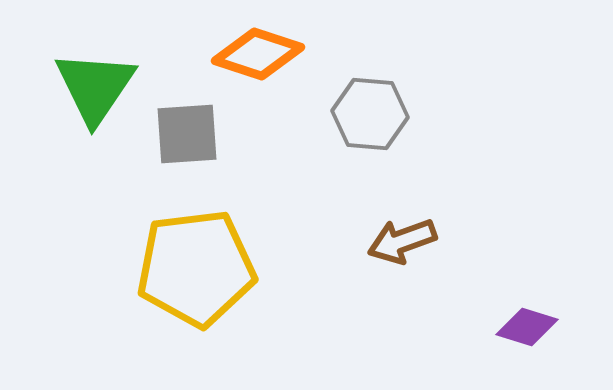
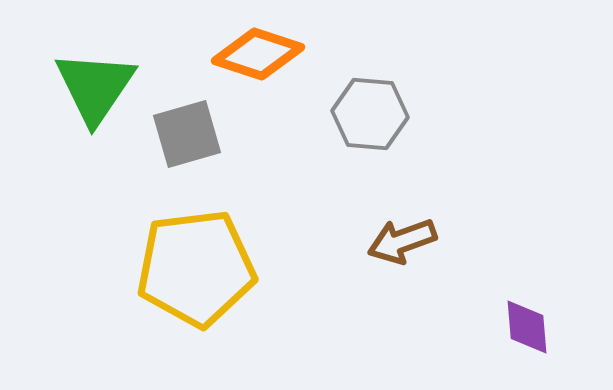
gray square: rotated 12 degrees counterclockwise
purple diamond: rotated 68 degrees clockwise
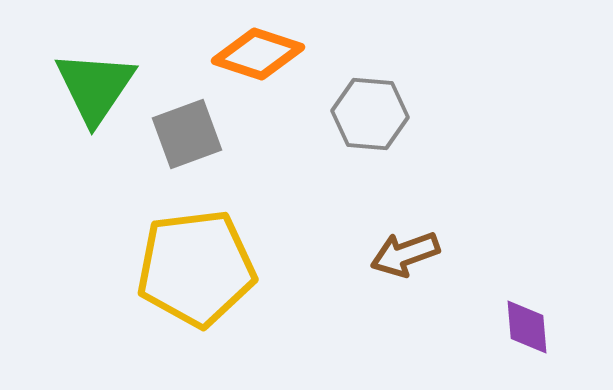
gray square: rotated 4 degrees counterclockwise
brown arrow: moved 3 px right, 13 px down
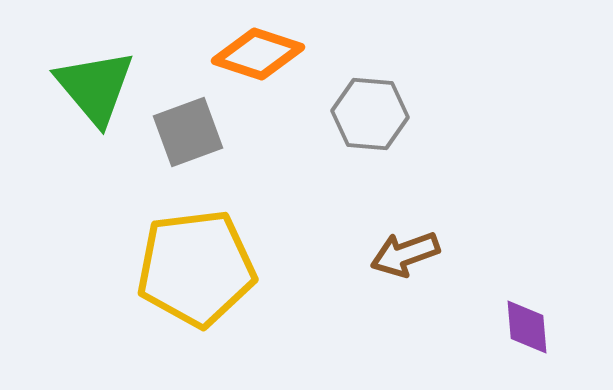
green triangle: rotated 14 degrees counterclockwise
gray square: moved 1 px right, 2 px up
